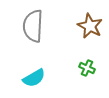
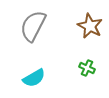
gray semicircle: rotated 24 degrees clockwise
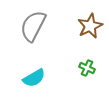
brown star: rotated 20 degrees clockwise
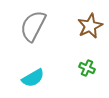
cyan semicircle: moved 1 px left
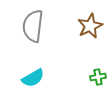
gray semicircle: rotated 20 degrees counterclockwise
green cross: moved 11 px right, 9 px down; rotated 35 degrees counterclockwise
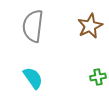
cyan semicircle: rotated 95 degrees counterclockwise
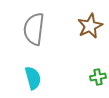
gray semicircle: moved 1 px right, 3 px down
cyan semicircle: rotated 20 degrees clockwise
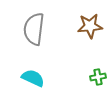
brown star: rotated 20 degrees clockwise
cyan semicircle: rotated 50 degrees counterclockwise
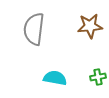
cyan semicircle: moved 22 px right; rotated 15 degrees counterclockwise
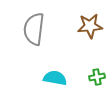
green cross: moved 1 px left
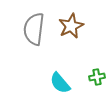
brown star: moved 19 px left; rotated 20 degrees counterclockwise
cyan semicircle: moved 5 px right, 5 px down; rotated 140 degrees counterclockwise
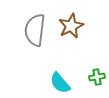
gray semicircle: moved 1 px right, 1 px down
